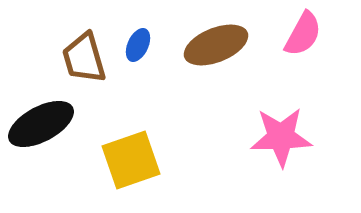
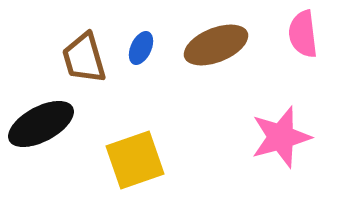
pink semicircle: rotated 144 degrees clockwise
blue ellipse: moved 3 px right, 3 px down
pink star: rotated 14 degrees counterclockwise
yellow square: moved 4 px right
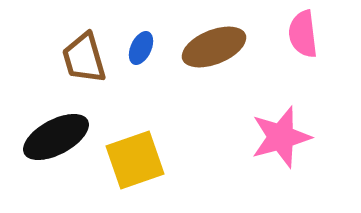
brown ellipse: moved 2 px left, 2 px down
black ellipse: moved 15 px right, 13 px down
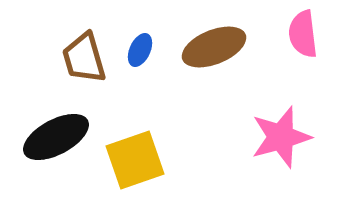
blue ellipse: moved 1 px left, 2 px down
